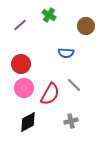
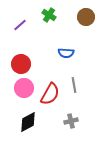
brown circle: moved 9 px up
gray line: rotated 35 degrees clockwise
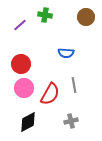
green cross: moved 4 px left; rotated 24 degrees counterclockwise
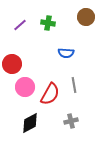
green cross: moved 3 px right, 8 px down
red circle: moved 9 px left
pink circle: moved 1 px right, 1 px up
black diamond: moved 2 px right, 1 px down
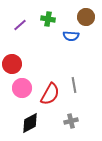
green cross: moved 4 px up
blue semicircle: moved 5 px right, 17 px up
pink circle: moved 3 px left, 1 px down
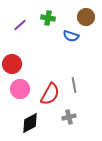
green cross: moved 1 px up
blue semicircle: rotated 14 degrees clockwise
pink circle: moved 2 px left, 1 px down
gray cross: moved 2 px left, 4 px up
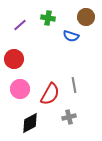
red circle: moved 2 px right, 5 px up
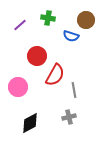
brown circle: moved 3 px down
red circle: moved 23 px right, 3 px up
gray line: moved 5 px down
pink circle: moved 2 px left, 2 px up
red semicircle: moved 5 px right, 19 px up
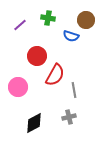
black diamond: moved 4 px right
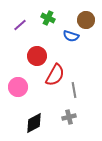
green cross: rotated 16 degrees clockwise
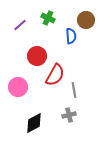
blue semicircle: rotated 112 degrees counterclockwise
gray cross: moved 2 px up
